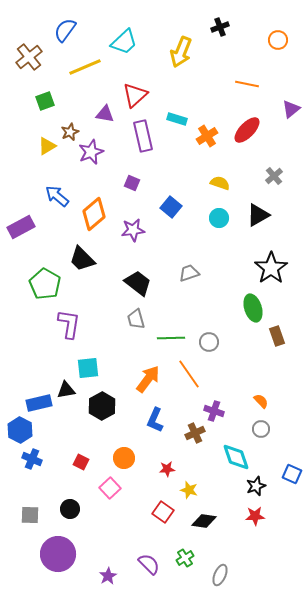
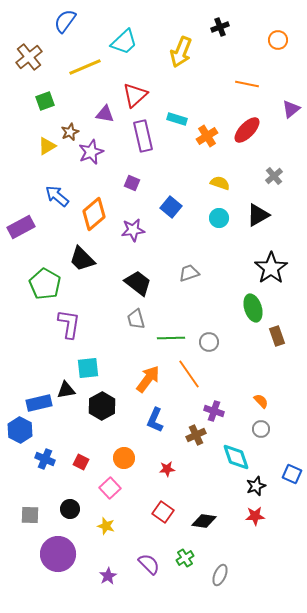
blue semicircle at (65, 30): moved 9 px up
brown cross at (195, 433): moved 1 px right, 2 px down
blue cross at (32, 459): moved 13 px right
yellow star at (189, 490): moved 83 px left, 36 px down
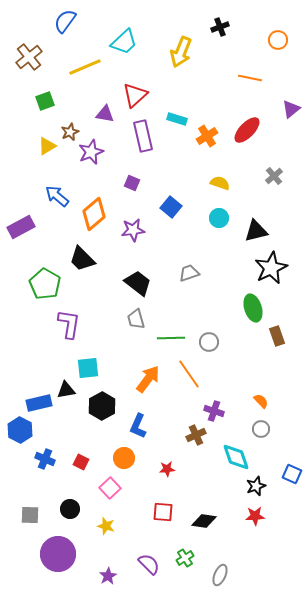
orange line at (247, 84): moved 3 px right, 6 px up
black triangle at (258, 215): moved 2 px left, 16 px down; rotated 15 degrees clockwise
black star at (271, 268): rotated 8 degrees clockwise
blue L-shape at (155, 420): moved 17 px left, 6 px down
red square at (163, 512): rotated 30 degrees counterclockwise
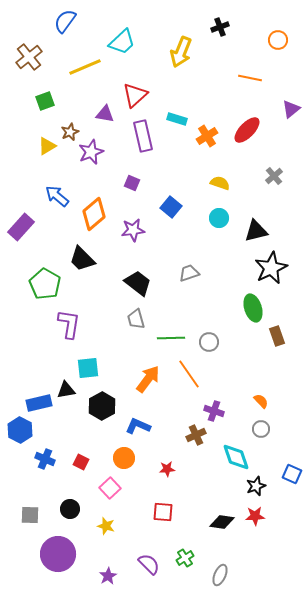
cyan trapezoid at (124, 42): moved 2 px left
purple rectangle at (21, 227): rotated 20 degrees counterclockwise
blue L-shape at (138, 426): rotated 90 degrees clockwise
black diamond at (204, 521): moved 18 px right, 1 px down
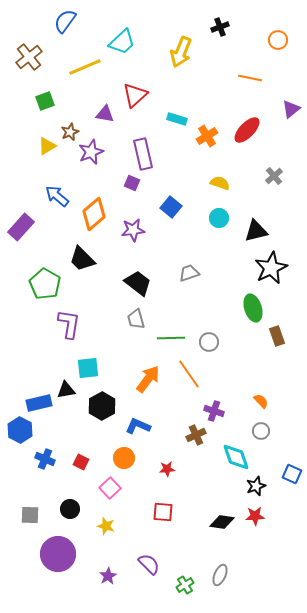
purple rectangle at (143, 136): moved 18 px down
gray circle at (261, 429): moved 2 px down
green cross at (185, 558): moved 27 px down
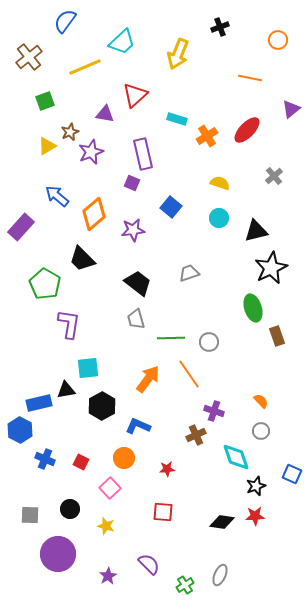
yellow arrow at (181, 52): moved 3 px left, 2 px down
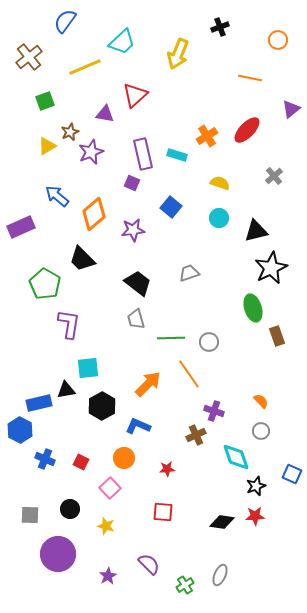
cyan rectangle at (177, 119): moved 36 px down
purple rectangle at (21, 227): rotated 24 degrees clockwise
orange arrow at (148, 379): moved 5 px down; rotated 8 degrees clockwise
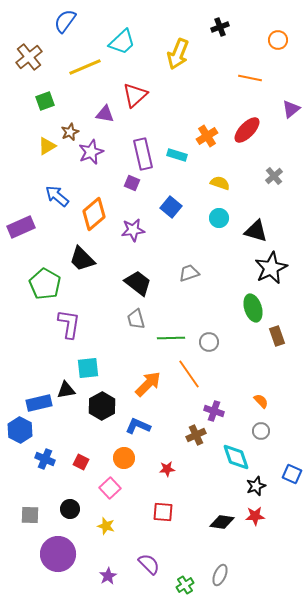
black triangle at (256, 231): rotated 30 degrees clockwise
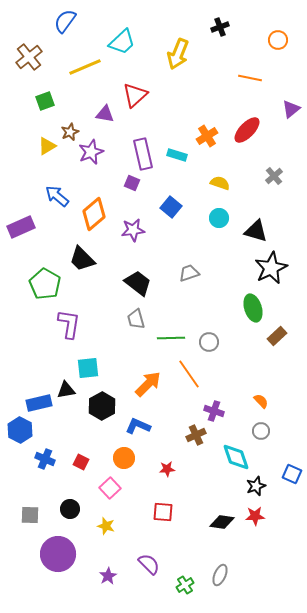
brown rectangle at (277, 336): rotated 66 degrees clockwise
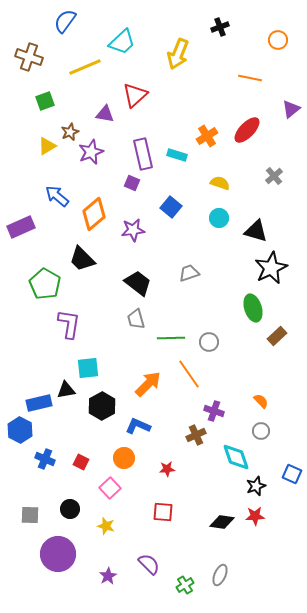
brown cross at (29, 57): rotated 32 degrees counterclockwise
